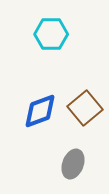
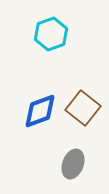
cyan hexagon: rotated 20 degrees counterclockwise
brown square: moved 2 px left; rotated 12 degrees counterclockwise
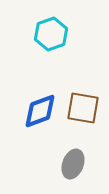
brown square: rotated 28 degrees counterclockwise
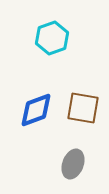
cyan hexagon: moved 1 px right, 4 px down
blue diamond: moved 4 px left, 1 px up
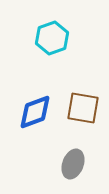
blue diamond: moved 1 px left, 2 px down
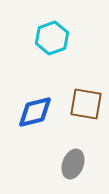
brown square: moved 3 px right, 4 px up
blue diamond: rotated 6 degrees clockwise
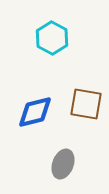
cyan hexagon: rotated 12 degrees counterclockwise
gray ellipse: moved 10 px left
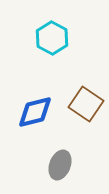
brown square: rotated 24 degrees clockwise
gray ellipse: moved 3 px left, 1 px down
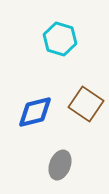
cyan hexagon: moved 8 px right, 1 px down; rotated 12 degrees counterclockwise
